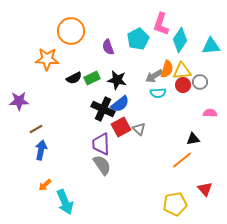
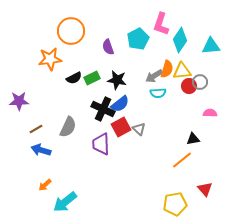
orange star: moved 3 px right; rotated 10 degrees counterclockwise
red circle: moved 6 px right, 1 px down
blue arrow: rotated 84 degrees counterclockwise
gray semicircle: moved 34 px left, 38 px up; rotated 60 degrees clockwise
cyan arrow: rotated 75 degrees clockwise
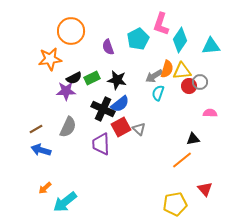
cyan semicircle: rotated 112 degrees clockwise
purple star: moved 47 px right, 10 px up
orange arrow: moved 3 px down
